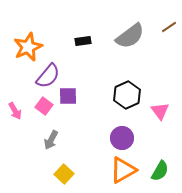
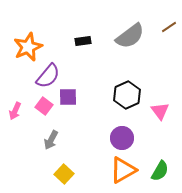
purple square: moved 1 px down
pink arrow: rotated 54 degrees clockwise
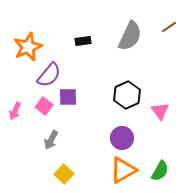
gray semicircle: rotated 28 degrees counterclockwise
purple semicircle: moved 1 px right, 1 px up
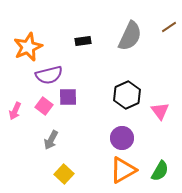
purple semicircle: rotated 36 degrees clockwise
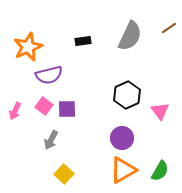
brown line: moved 1 px down
purple square: moved 1 px left, 12 px down
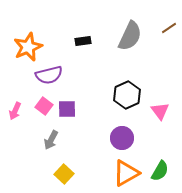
orange triangle: moved 3 px right, 3 px down
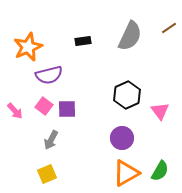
pink arrow: rotated 66 degrees counterclockwise
yellow square: moved 17 px left; rotated 24 degrees clockwise
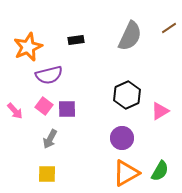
black rectangle: moved 7 px left, 1 px up
pink triangle: rotated 36 degrees clockwise
gray arrow: moved 1 px left, 1 px up
yellow square: rotated 24 degrees clockwise
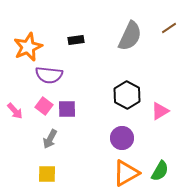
purple semicircle: rotated 20 degrees clockwise
black hexagon: rotated 8 degrees counterclockwise
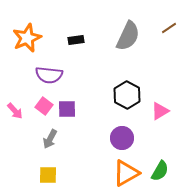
gray semicircle: moved 2 px left
orange star: moved 1 px left, 9 px up
yellow square: moved 1 px right, 1 px down
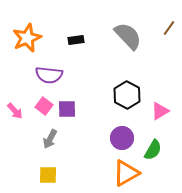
brown line: rotated 21 degrees counterclockwise
gray semicircle: rotated 68 degrees counterclockwise
green semicircle: moved 7 px left, 21 px up
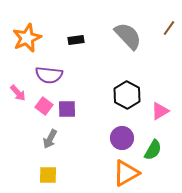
pink arrow: moved 3 px right, 18 px up
